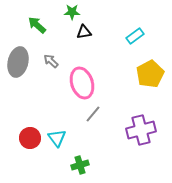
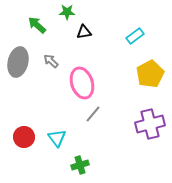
green star: moved 5 px left
purple cross: moved 9 px right, 6 px up
red circle: moved 6 px left, 1 px up
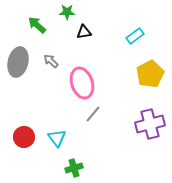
green cross: moved 6 px left, 3 px down
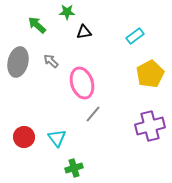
purple cross: moved 2 px down
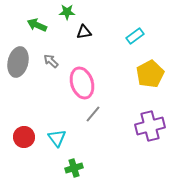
green arrow: rotated 18 degrees counterclockwise
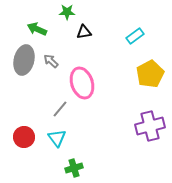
green arrow: moved 4 px down
gray ellipse: moved 6 px right, 2 px up
gray line: moved 33 px left, 5 px up
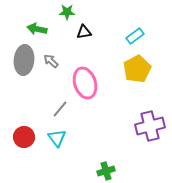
green arrow: rotated 12 degrees counterclockwise
gray ellipse: rotated 8 degrees counterclockwise
yellow pentagon: moved 13 px left, 5 px up
pink ellipse: moved 3 px right
green cross: moved 32 px right, 3 px down
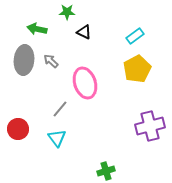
black triangle: rotated 35 degrees clockwise
red circle: moved 6 px left, 8 px up
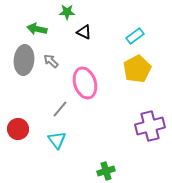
cyan triangle: moved 2 px down
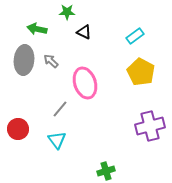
yellow pentagon: moved 4 px right, 3 px down; rotated 16 degrees counterclockwise
